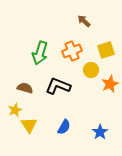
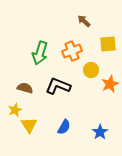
yellow square: moved 2 px right, 6 px up; rotated 12 degrees clockwise
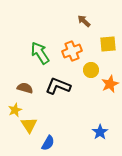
green arrow: rotated 130 degrees clockwise
blue semicircle: moved 16 px left, 16 px down
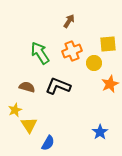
brown arrow: moved 15 px left; rotated 80 degrees clockwise
yellow circle: moved 3 px right, 7 px up
brown semicircle: moved 2 px right, 1 px up
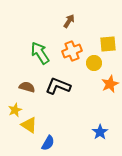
yellow triangle: rotated 24 degrees counterclockwise
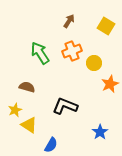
yellow square: moved 2 px left, 18 px up; rotated 36 degrees clockwise
black L-shape: moved 7 px right, 20 px down
blue semicircle: moved 3 px right, 2 px down
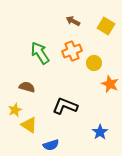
brown arrow: moved 4 px right; rotated 96 degrees counterclockwise
orange star: rotated 24 degrees counterclockwise
blue semicircle: rotated 42 degrees clockwise
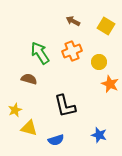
yellow circle: moved 5 px right, 1 px up
brown semicircle: moved 2 px right, 8 px up
black L-shape: rotated 125 degrees counterclockwise
yellow triangle: moved 3 px down; rotated 18 degrees counterclockwise
blue star: moved 1 px left, 3 px down; rotated 21 degrees counterclockwise
blue semicircle: moved 5 px right, 5 px up
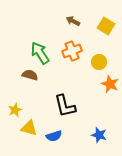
brown semicircle: moved 1 px right, 4 px up
blue semicircle: moved 2 px left, 4 px up
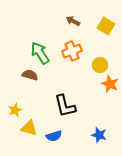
yellow circle: moved 1 px right, 3 px down
